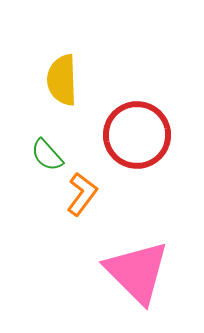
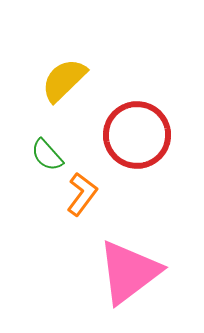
yellow semicircle: moved 2 px right; rotated 48 degrees clockwise
pink triangle: moved 8 px left; rotated 38 degrees clockwise
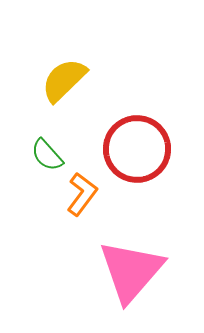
red circle: moved 14 px down
pink triangle: moved 2 px right, 1 px up; rotated 12 degrees counterclockwise
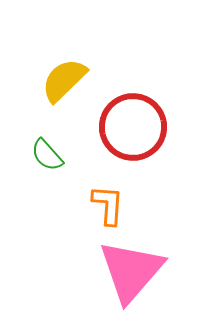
red circle: moved 4 px left, 22 px up
orange L-shape: moved 26 px right, 11 px down; rotated 33 degrees counterclockwise
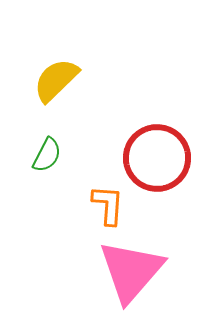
yellow semicircle: moved 8 px left
red circle: moved 24 px right, 31 px down
green semicircle: rotated 111 degrees counterclockwise
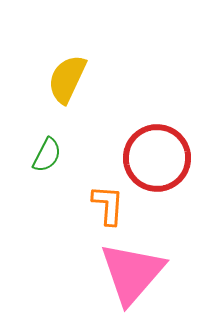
yellow semicircle: moved 11 px right, 1 px up; rotated 21 degrees counterclockwise
pink triangle: moved 1 px right, 2 px down
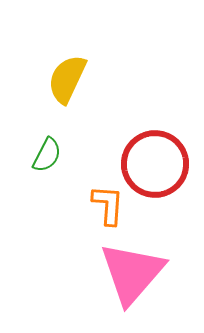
red circle: moved 2 px left, 6 px down
